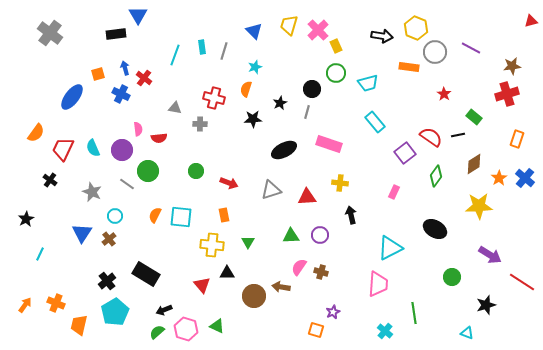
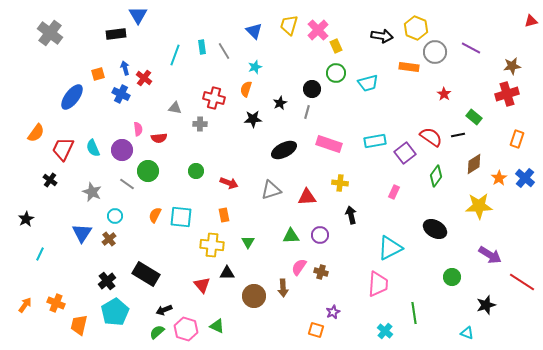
gray line at (224, 51): rotated 48 degrees counterclockwise
cyan rectangle at (375, 122): moved 19 px down; rotated 60 degrees counterclockwise
brown arrow at (281, 287): moved 2 px right, 1 px down; rotated 102 degrees counterclockwise
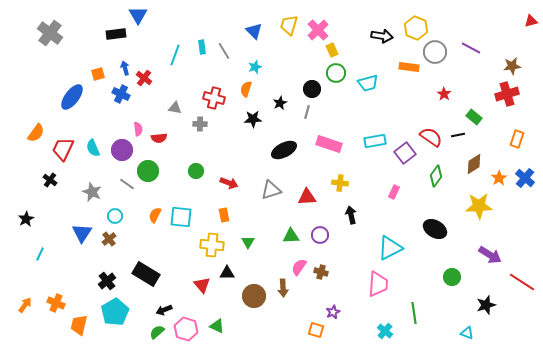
yellow rectangle at (336, 46): moved 4 px left, 4 px down
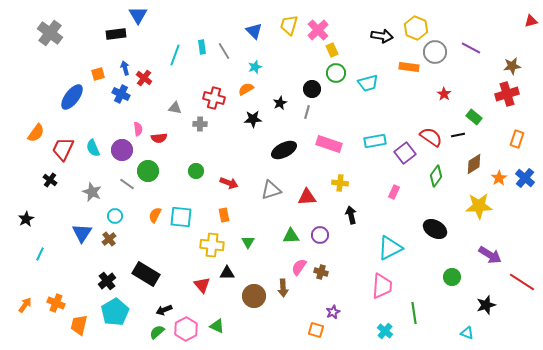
orange semicircle at (246, 89): rotated 42 degrees clockwise
pink trapezoid at (378, 284): moved 4 px right, 2 px down
pink hexagon at (186, 329): rotated 15 degrees clockwise
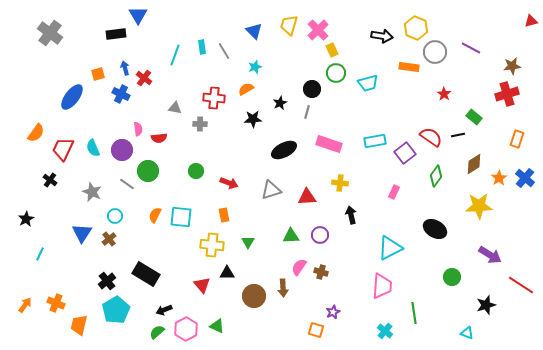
red cross at (214, 98): rotated 10 degrees counterclockwise
red line at (522, 282): moved 1 px left, 3 px down
cyan pentagon at (115, 312): moved 1 px right, 2 px up
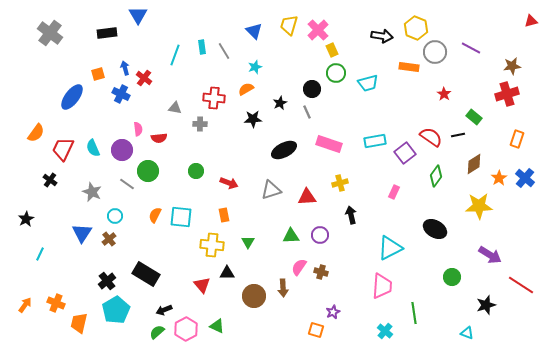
black rectangle at (116, 34): moved 9 px left, 1 px up
gray line at (307, 112): rotated 40 degrees counterclockwise
yellow cross at (340, 183): rotated 21 degrees counterclockwise
orange trapezoid at (79, 325): moved 2 px up
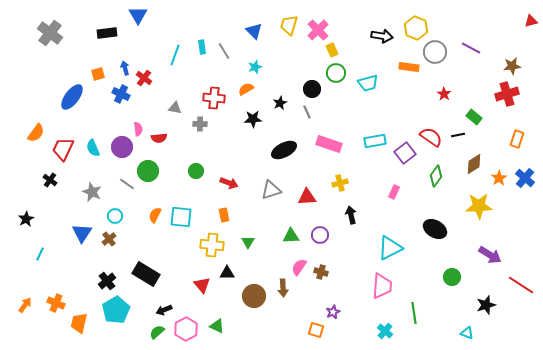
purple circle at (122, 150): moved 3 px up
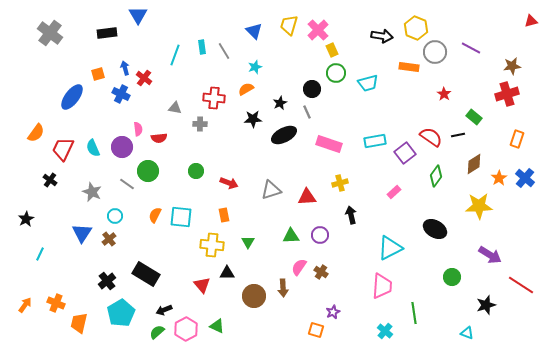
black ellipse at (284, 150): moved 15 px up
pink rectangle at (394, 192): rotated 24 degrees clockwise
brown cross at (321, 272): rotated 16 degrees clockwise
cyan pentagon at (116, 310): moved 5 px right, 3 px down
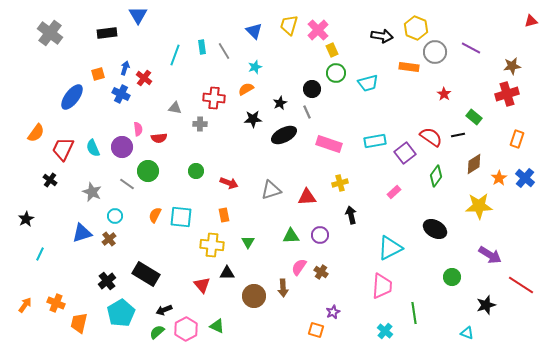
blue arrow at (125, 68): rotated 32 degrees clockwise
blue triangle at (82, 233): rotated 40 degrees clockwise
